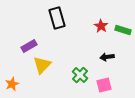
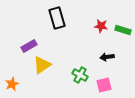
red star: rotated 24 degrees counterclockwise
yellow triangle: rotated 12 degrees clockwise
green cross: rotated 14 degrees counterclockwise
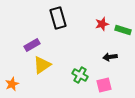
black rectangle: moved 1 px right
red star: moved 1 px right, 2 px up; rotated 24 degrees counterclockwise
purple rectangle: moved 3 px right, 1 px up
black arrow: moved 3 px right
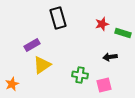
green rectangle: moved 3 px down
green cross: rotated 21 degrees counterclockwise
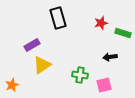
red star: moved 1 px left, 1 px up
orange star: moved 1 px down
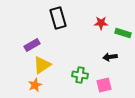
red star: rotated 16 degrees clockwise
orange star: moved 23 px right
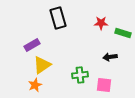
green cross: rotated 14 degrees counterclockwise
pink square: rotated 21 degrees clockwise
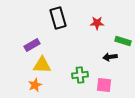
red star: moved 4 px left
green rectangle: moved 8 px down
yellow triangle: rotated 36 degrees clockwise
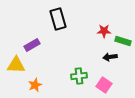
black rectangle: moved 1 px down
red star: moved 7 px right, 8 px down
yellow triangle: moved 26 px left
green cross: moved 1 px left, 1 px down
pink square: rotated 28 degrees clockwise
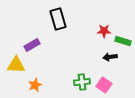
green cross: moved 3 px right, 6 px down
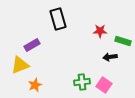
red star: moved 4 px left
yellow triangle: moved 4 px right; rotated 24 degrees counterclockwise
